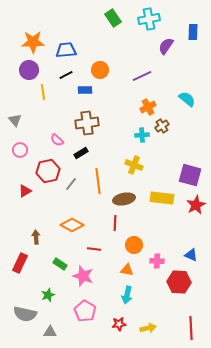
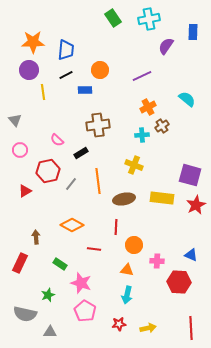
blue trapezoid at (66, 50): rotated 100 degrees clockwise
brown cross at (87, 123): moved 11 px right, 2 px down
red line at (115, 223): moved 1 px right, 4 px down
pink star at (83, 276): moved 2 px left, 7 px down
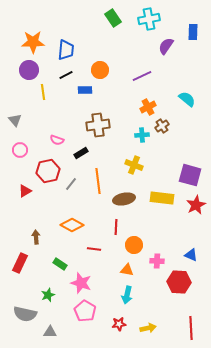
pink semicircle at (57, 140): rotated 24 degrees counterclockwise
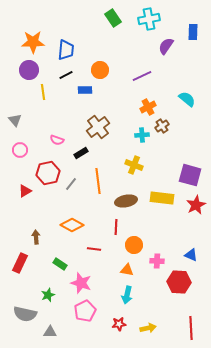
brown cross at (98, 125): moved 2 px down; rotated 30 degrees counterclockwise
red hexagon at (48, 171): moved 2 px down
brown ellipse at (124, 199): moved 2 px right, 2 px down
pink pentagon at (85, 311): rotated 15 degrees clockwise
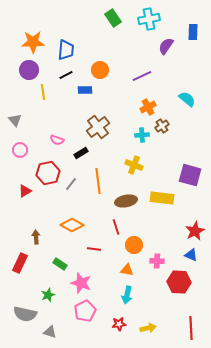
red star at (196, 205): moved 1 px left, 26 px down
red line at (116, 227): rotated 21 degrees counterclockwise
gray triangle at (50, 332): rotated 16 degrees clockwise
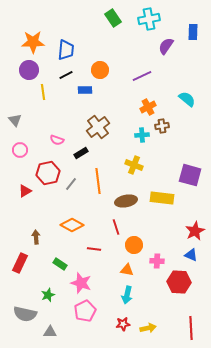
brown cross at (162, 126): rotated 24 degrees clockwise
red star at (119, 324): moved 4 px right
gray triangle at (50, 332): rotated 16 degrees counterclockwise
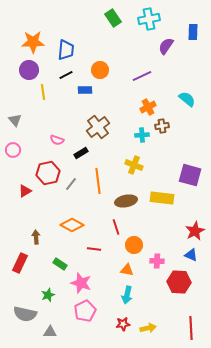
pink circle at (20, 150): moved 7 px left
